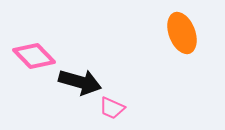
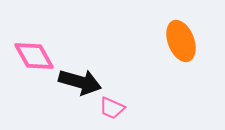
orange ellipse: moved 1 px left, 8 px down
pink diamond: rotated 15 degrees clockwise
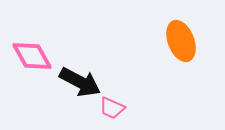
pink diamond: moved 2 px left
black arrow: rotated 12 degrees clockwise
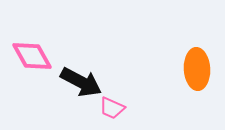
orange ellipse: moved 16 px right, 28 px down; rotated 18 degrees clockwise
black arrow: moved 1 px right
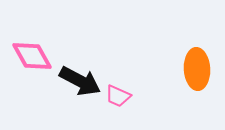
black arrow: moved 1 px left, 1 px up
pink trapezoid: moved 6 px right, 12 px up
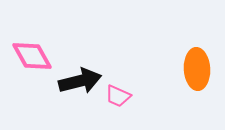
black arrow: rotated 42 degrees counterclockwise
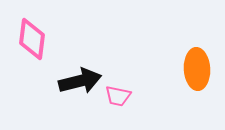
pink diamond: moved 17 px up; rotated 36 degrees clockwise
pink trapezoid: rotated 12 degrees counterclockwise
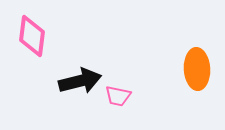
pink diamond: moved 3 px up
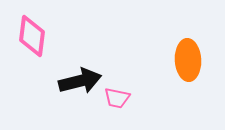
orange ellipse: moved 9 px left, 9 px up
pink trapezoid: moved 1 px left, 2 px down
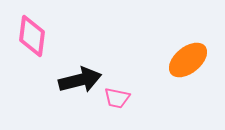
orange ellipse: rotated 54 degrees clockwise
black arrow: moved 1 px up
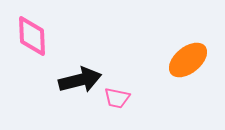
pink diamond: rotated 9 degrees counterclockwise
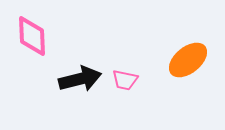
black arrow: moved 1 px up
pink trapezoid: moved 8 px right, 18 px up
